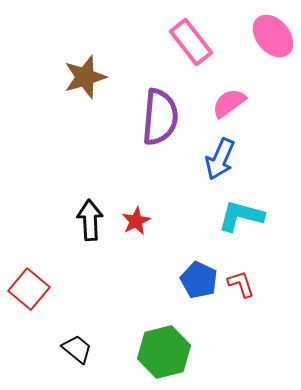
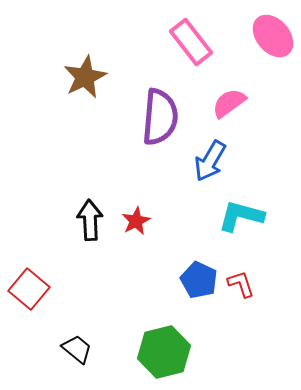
brown star: rotated 9 degrees counterclockwise
blue arrow: moved 10 px left, 2 px down; rotated 6 degrees clockwise
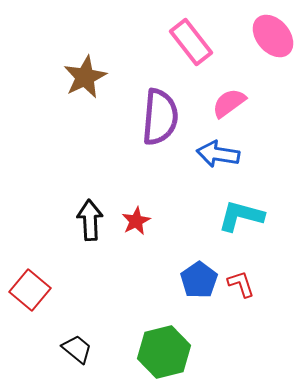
blue arrow: moved 8 px right, 7 px up; rotated 69 degrees clockwise
blue pentagon: rotated 12 degrees clockwise
red square: moved 1 px right, 1 px down
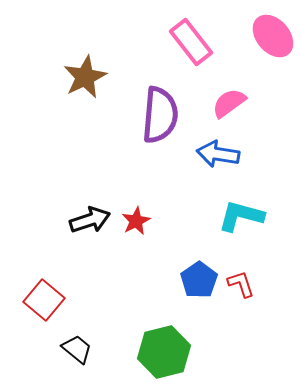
purple semicircle: moved 2 px up
black arrow: rotated 75 degrees clockwise
red square: moved 14 px right, 10 px down
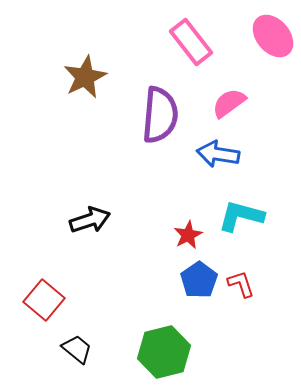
red star: moved 52 px right, 14 px down
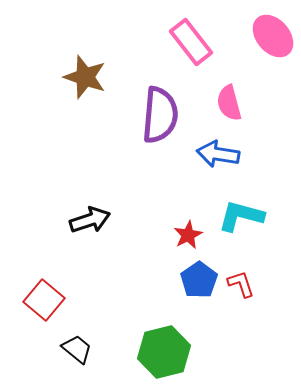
brown star: rotated 27 degrees counterclockwise
pink semicircle: rotated 69 degrees counterclockwise
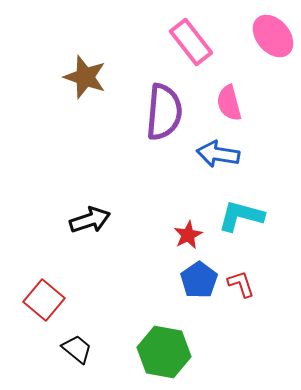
purple semicircle: moved 4 px right, 3 px up
green hexagon: rotated 24 degrees clockwise
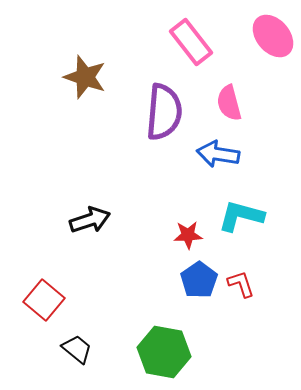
red star: rotated 24 degrees clockwise
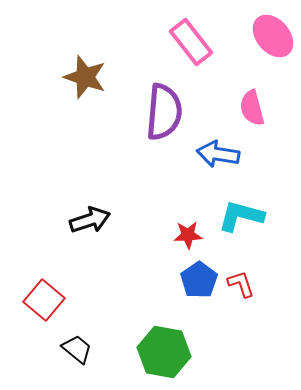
pink semicircle: moved 23 px right, 5 px down
